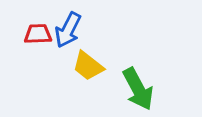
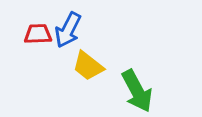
green arrow: moved 1 px left, 2 px down
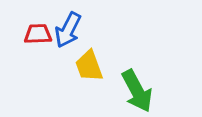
yellow trapezoid: moved 1 px right; rotated 32 degrees clockwise
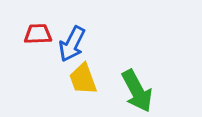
blue arrow: moved 4 px right, 14 px down
yellow trapezoid: moved 6 px left, 13 px down
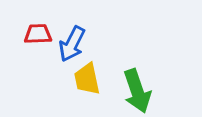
yellow trapezoid: moved 4 px right; rotated 8 degrees clockwise
green arrow: rotated 9 degrees clockwise
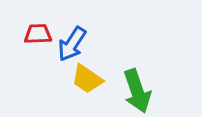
blue arrow: rotated 6 degrees clockwise
yellow trapezoid: rotated 44 degrees counterclockwise
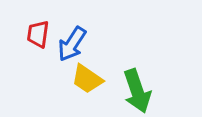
red trapezoid: rotated 80 degrees counterclockwise
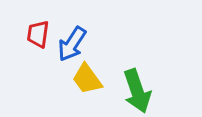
yellow trapezoid: rotated 20 degrees clockwise
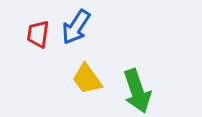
blue arrow: moved 4 px right, 17 px up
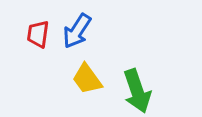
blue arrow: moved 1 px right, 4 px down
